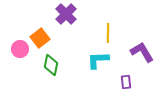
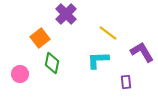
yellow line: rotated 54 degrees counterclockwise
pink circle: moved 25 px down
green diamond: moved 1 px right, 2 px up
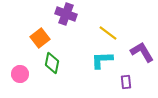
purple cross: rotated 25 degrees counterclockwise
cyan L-shape: moved 4 px right
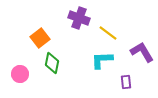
purple cross: moved 13 px right, 4 px down
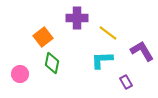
purple cross: moved 2 px left; rotated 20 degrees counterclockwise
orange square: moved 3 px right, 1 px up
purple L-shape: moved 1 px up
purple rectangle: rotated 24 degrees counterclockwise
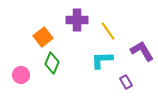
purple cross: moved 2 px down
yellow line: moved 2 px up; rotated 18 degrees clockwise
green diamond: rotated 10 degrees clockwise
pink circle: moved 1 px right, 1 px down
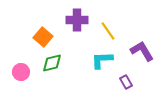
orange square: rotated 12 degrees counterclockwise
green diamond: rotated 55 degrees clockwise
pink circle: moved 3 px up
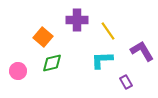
pink circle: moved 3 px left, 1 px up
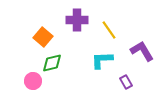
yellow line: moved 1 px right, 1 px up
pink circle: moved 15 px right, 10 px down
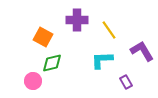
orange square: rotated 12 degrees counterclockwise
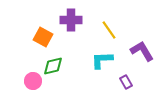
purple cross: moved 6 px left
green diamond: moved 1 px right, 3 px down
